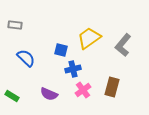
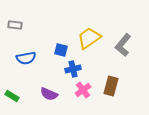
blue semicircle: rotated 126 degrees clockwise
brown rectangle: moved 1 px left, 1 px up
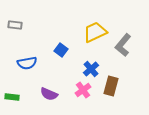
yellow trapezoid: moved 6 px right, 6 px up; rotated 10 degrees clockwise
blue square: rotated 24 degrees clockwise
blue semicircle: moved 1 px right, 5 px down
blue cross: moved 18 px right; rotated 28 degrees counterclockwise
green rectangle: moved 1 px down; rotated 24 degrees counterclockwise
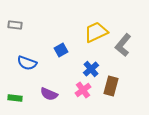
yellow trapezoid: moved 1 px right
blue square: rotated 24 degrees clockwise
blue semicircle: rotated 30 degrees clockwise
green rectangle: moved 3 px right, 1 px down
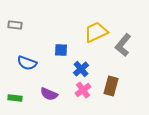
blue square: rotated 32 degrees clockwise
blue cross: moved 10 px left
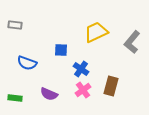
gray L-shape: moved 9 px right, 3 px up
blue cross: rotated 14 degrees counterclockwise
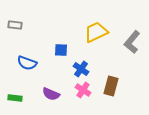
pink cross: rotated 21 degrees counterclockwise
purple semicircle: moved 2 px right
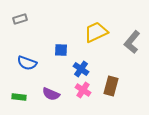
gray rectangle: moved 5 px right, 6 px up; rotated 24 degrees counterclockwise
green rectangle: moved 4 px right, 1 px up
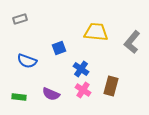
yellow trapezoid: rotated 30 degrees clockwise
blue square: moved 2 px left, 2 px up; rotated 24 degrees counterclockwise
blue semicircle: moved 2 px up
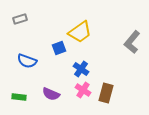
yellow trapezoid: moved 16 px left; rotated 140 degrees clockwise
brown rectangle: moved 5 px left, 7 px down
